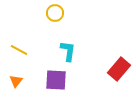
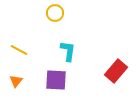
red rectangle: moved 3 px left, 2 px down
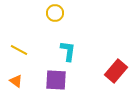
orange triangle: rotated 32 degrees counterclockwise
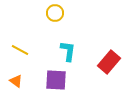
yellow line: moved 1 px right
red rectangle: moved 7 px left, 9 px up
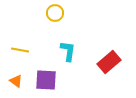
yellow line: rotated 18 degrees counterclockwise
red rectangle: rotated 10 degrees clockwise
purple square: moved 10 px left
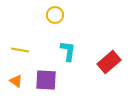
yellow circle: moved 2 px down
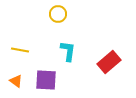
yellow circle: moved 3 px right, 1 px up
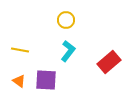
yellow circle: moved 8 px right, 6 px down
cyan L-shape: rotated 30 degrees clockwise
orange triangle: moved 3 px right
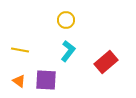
red rectangle: moved 3 px left
